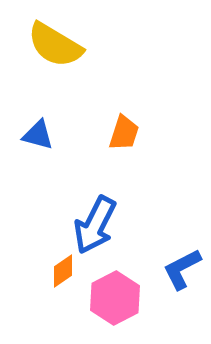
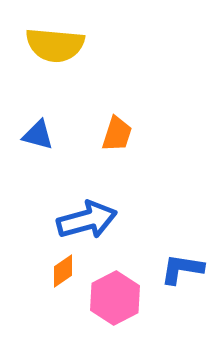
yellow semicircle: rotated 26 degrees counterclockwise
orange trapezoid: moved 7 px left, 1 px down
blue arrow: moved 8 px left, 5 px up; rotated 132 degrees counterclockwise
blue L-shape: rotated 36 degrees clockwise
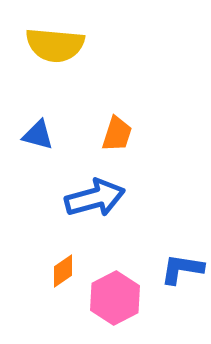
blue arrow: moved 8 px right, 22 px up
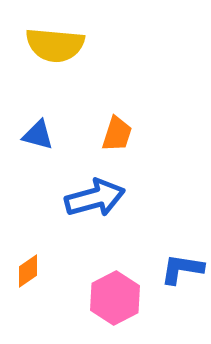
orange diamond: moved 35 px left
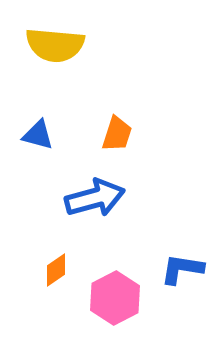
orange diamond: moved 28 px right, 1 px up
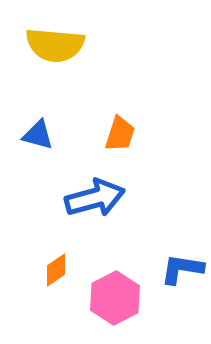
orange trapezoid: moved 3 px right
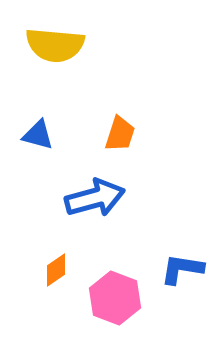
pink hexagon: rotated 12 degrees counterclockwise
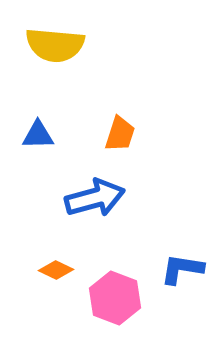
blue triangle: rotated 16 degrees counterclockwise
orange diamond: rotated 60 degrees clockwise
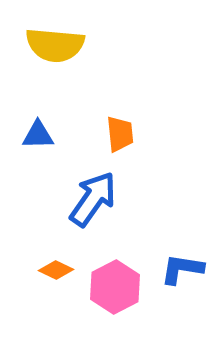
orange trapezoid: rotated 24 degrees counterclockwise
blue arrow: moved 2 px left, 1 px down; rotated 40 degrees counterclockwise
pink hexagon: moved 11 px up; rotated 12 degrees clockwise
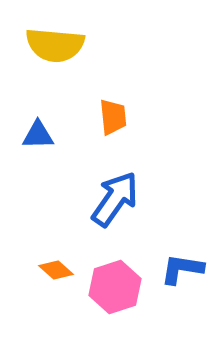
orange trapezoid: moved 7 px left, 17 px up
blue arrow: moved 22 px right
orange diamond: rotated 16 degrees clockwise
pink hexagon: rotated 9 degrees clockwise
